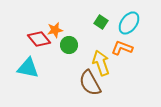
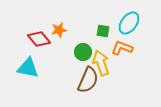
green square: moved 2 px right, 9 px down; rotated 24 degrees counterclockwise
orange star: moved 4 px right
green circle: moved 14 px right, 7 px down
brown semicircle: moved 2 px left, 3 px up; rotated 128 degrees counterclockwise
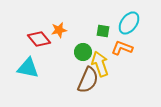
yellow arrow: moved 1 px left, 1 px down
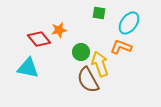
green square: moved 4 px left, 18 px up
orange L-shape: moved 1 px left, 1 px up
green circle: moved 2 px left
brown semicircle: rotated 128 degrees clockwise
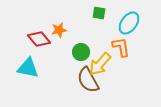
orange L-shape: rotated 60 degrees clockwise
yellow arrow: rotated 120 degrees counterclockwise
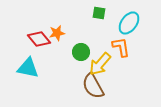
orange star: moved 2 px left, 3 px down
brown semicircle: moved 5 px right, 6 px down
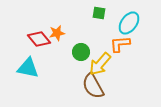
orange L-shape: moved 1 px left, 3 px up; rotated 85 degrees counterclockwise
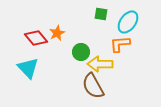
green square: moved 2 px right, 1 px down
cyan ellipse: moved 1 px left, 1 px up
orange star: rotated 14 degrees counterclockwise
red diamond: moved 3 px left, 1 px up
yellow arrow: rotated 50 degrees clockwise
cyan triangle: rotated 35 degrees clockwise
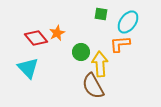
yellow arrow: rotated 85 degrees clockwise
